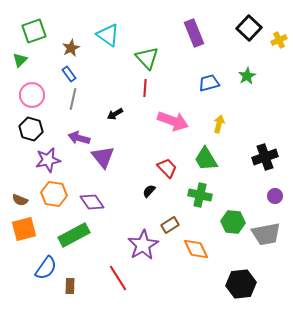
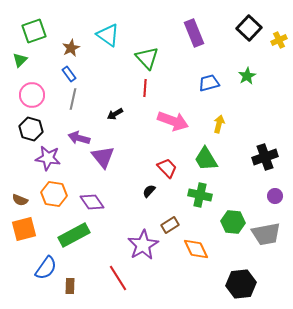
purple star at (48, 160): moved 2 px up; rotated 20 degrees clockwise
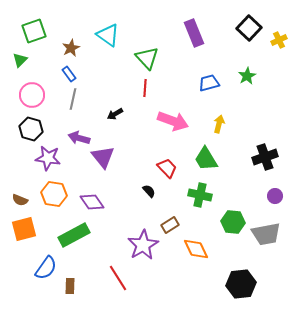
black semicircle at (149, 191): rotated 96 degrees clockwise
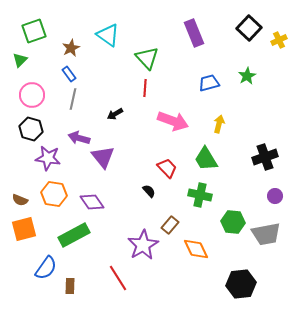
brown rectangle at (170, 225): rotated 18 degrees counterclockwise
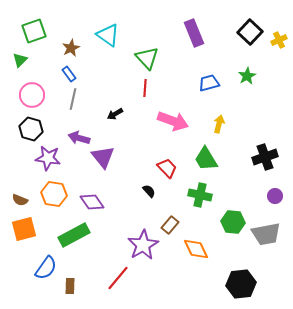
black square at (249, 28): moved 1 px right, 4 px down
red line at (118, 278): rotated 72 degrees clockwise
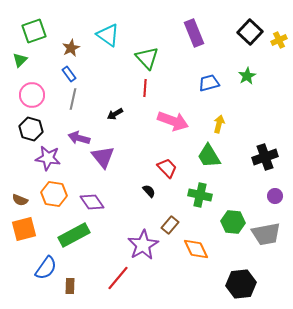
green trapezoid at (206, 159): moved 3 px right, 3 px up
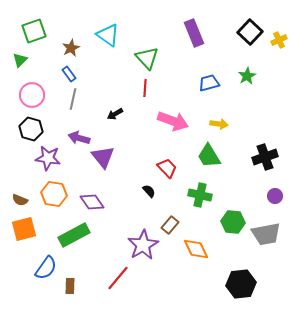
yellow arrow at (219, 124): rotated 84 degrees clockwise
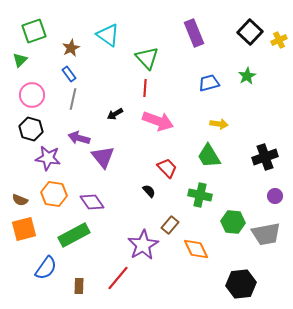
pink arrow at (173, 121): moved 15 px left
brown rectangle at (70, 286): moved 9 px right
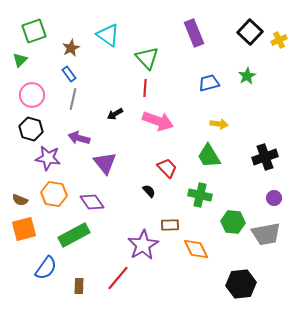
purple triangle at (103, 157): moved 2 px right, 6 px down
purple circle at (275, 196): moved 1 px left, 2 px down
brown rectangle at (170, 225): rotated 48 degrees clockwise
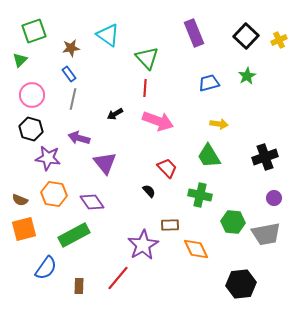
black square at (250, 32): moved 4 px left, 4 px down
brown star at (71, 48): rotated 18 degrees clockwise
